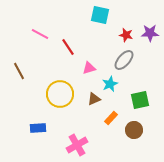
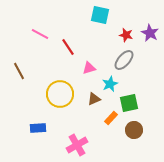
purple star: rotated 30 degrees clockwise
green square: moved 11 px left, 3 px down
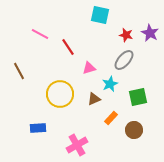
green square: moved 9 px right, 6 px up
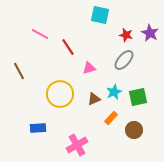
cyan star: moved 4 px right, 8 px down
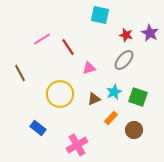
pink line: moved 2 px right, 5 px down; rotated 60 degrees counterclockwise
brown line: moved 1 px right, 2 px down
green square: rotated 30 degrees clockwise
blue rectangle: rotated 42 degrees clockwise
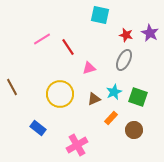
gray ellipse: rotated 15 degrees counterclockwise
brown line: moved 8 px left, 14 px down
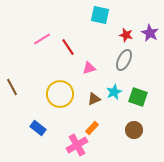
orange rectangle: moved 19 px left, 10 px down
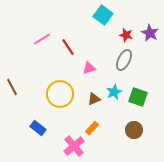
cyan square: moved 3 px right; rotated 24 degrees clockwise
pink cross: moved 3 px left, 1 px down; rotated 10 degrees counterclockwise
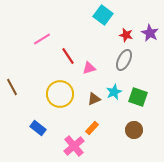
red line: moved 9 px down
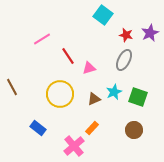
purple star: rotated 18 degrees clockwise
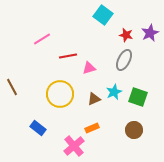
red line: rotated 66 degrees counterclockwise
orange rectangle: rotated 24 degrees clockwise
